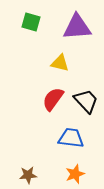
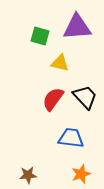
green square: moved 9 px right, 14 px down
black trapezoid: moved 1 px left, 4 px up
orange star: moved 6 px right
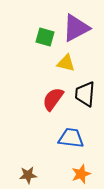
purple triangle: moved 1 px left, 1 px down; rotated 24 degrees counterclockwise
green square: moved 5 px right, 1 px down
yellow triangle: moved 6 px right
black trapezoid: moved 3 px up; rotated 132 degrees counterclockwise
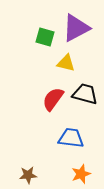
black trapezoid: rotated 100 degrees clockwise
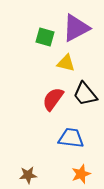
black trapezoid: rotated 144 degrees counterclockwise
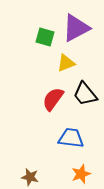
yellow triangle: rotated 36 degrees counterclockwise
brown star: moved 2 px right, 2 px down; rotated 18 degrees clockwise
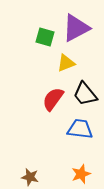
blue trapezoid: moved 9 px right, 9 px up
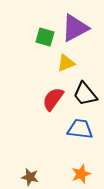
purple triangle: moved 1 px left
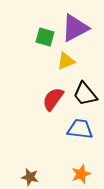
yellow triangle: moved 2 px up
